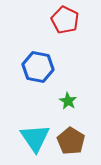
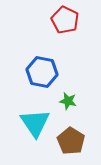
blue hexagon: moved 4 px right, 5 px down
green star: rotated 18 degrees counterclockwise
cyan triangle: moved 15 px up
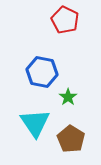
green star: moved 4 px up; rotated 24 degrees clockwise
brown pentagon: moved 2 px up
